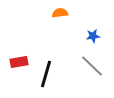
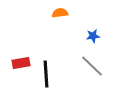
red rectangle: moved 2 px right, 1 px down
black line: rotated 20 degrees counterclockwise
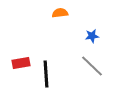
blue star: moved 1 px left
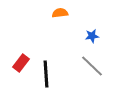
red rectangle: rotated 42 degrees counterclockwise
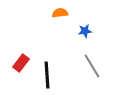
blue star: moved 7 px left, 5 px up
gray line: rotated 15 degrees clockwise
black line: moved 1 px right, 1 px down
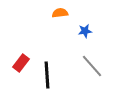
gray line: rotated 10 degrees counterclockwise
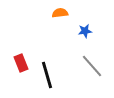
red rectangle: rotated 60 degrees counterclockwise
black line: rotated 12 degrees counterclockwise
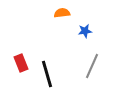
orange semicircle: moved 2 px right
gray line: rotated 65 degrees clockwise
black line: moved 1 px up
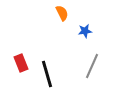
orange semicircle: rotated 70 degrees clockwise
